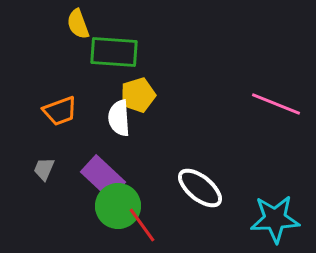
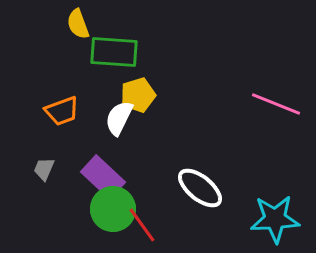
orange trapezoid: moved 2 px right
white semicircle: rotated 30 degrees clockwise
green circle: moved 5 px left, 3 px down
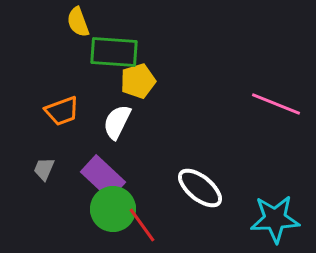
yellow semicircle: moved 2 px up
yellow pentagon: moved 14 px up
white semicircle: moved 2 px left, 4 px down
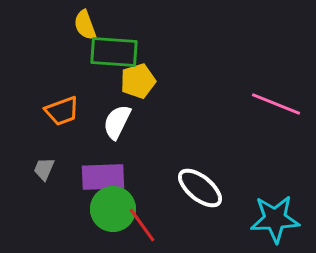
yellow semicircle: moved 7 px right, 3 px down
purple rectangle: rotated 45 degrees counterclockwise
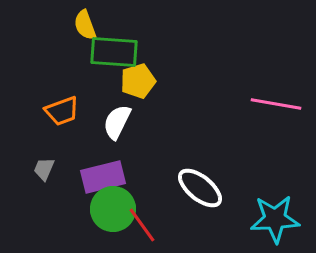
pink line: rotated 12 degrees counterclockwise
purple rectangle: rotated 12 degrees counterclockwise
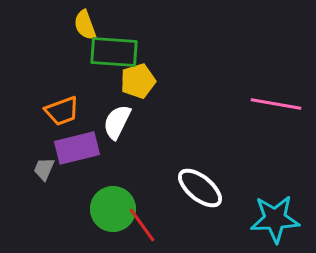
purple rectangle: moved 26 px left, 29 px up
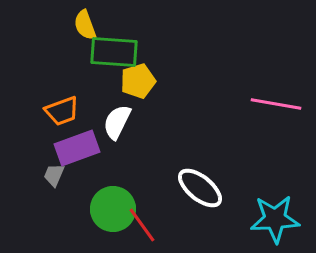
purple rectangle: rotated 6 degrees counterclockwise
gray trapezoid: moved 10 px right, 6 px down
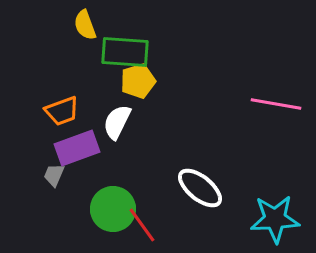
green rectangle: moved 11 px right
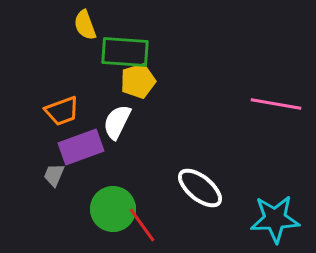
purple rectangle: moved 4 px right, 1 px up
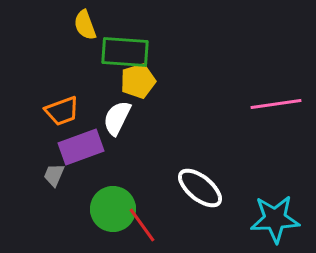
pink line: rotated 18 degrees counterclockwise
white semicircle: moved 4 px up
